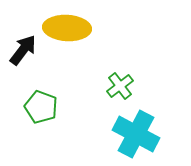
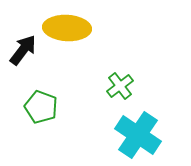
cyan cross: moved 2 px right, 1 px down; rotated 6 degrees clockwise
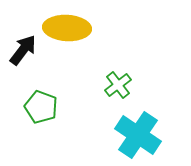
green cross: moved 2 px left, 1 px up
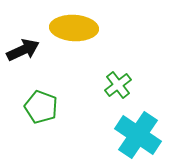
yellow ellipse: moved 7 px right
black arrow: rotated 28 degrees clockwise
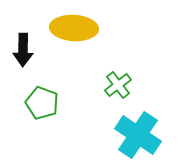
black arrow: rotated 116 degrees clockwise
green pentagon: moved 1 px right, 4 px up
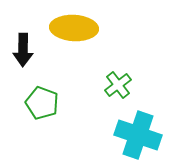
cyan cross: rotated 15 degrees counterclockwise
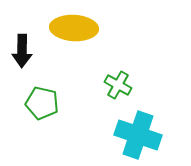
black arrow: moved 1 px left, 1 px down
green cross: rotated 24 degrees counterclockwise
green pentagon: rotated 8 degrees counterclockwise
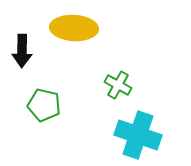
green pentagon: moved 2 px right, 2 px down
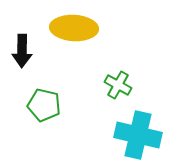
cyan cross: rotated 6 degrees counterclockwise
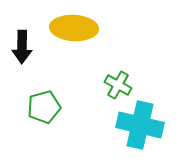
black arrow: moved 4 px up
green pentagon: moved 2 px down; rotated 28 degrees counterclockwise
cyan cross: moved 2 px right, 10 px up
